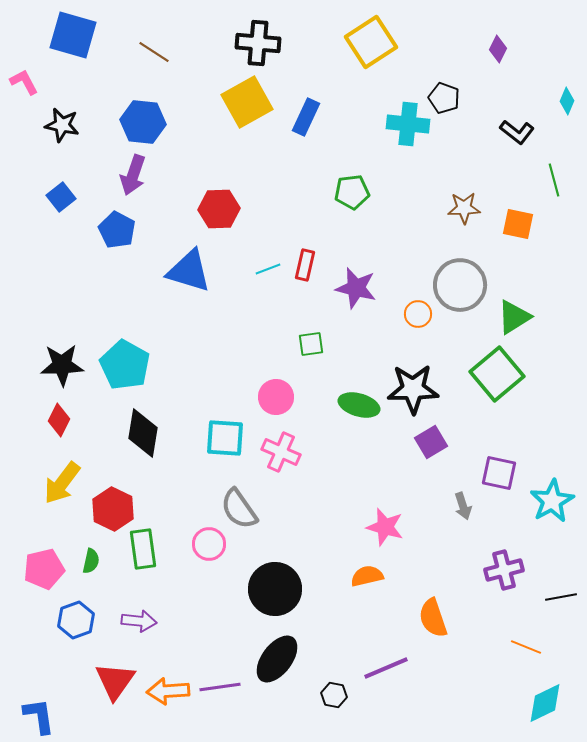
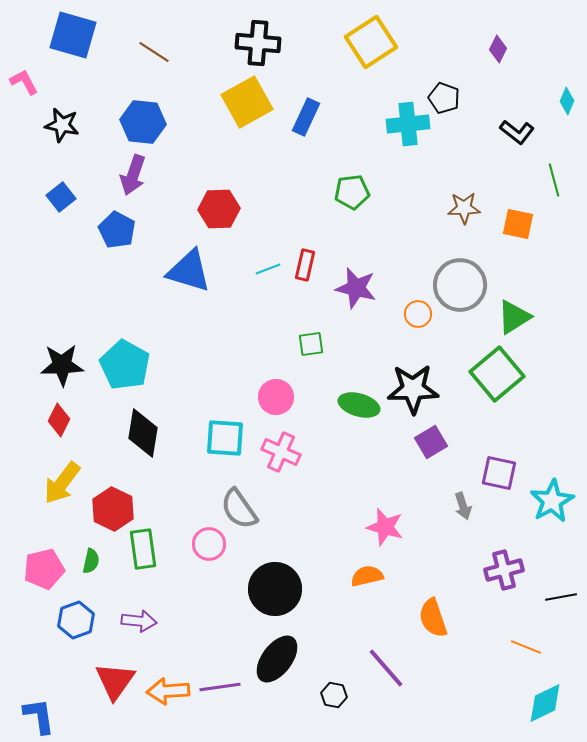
cyan cross at (408, 124): rotated 12 degrees counterclockwise
purple line at (386, 668): rotated 72 degrees clockwise
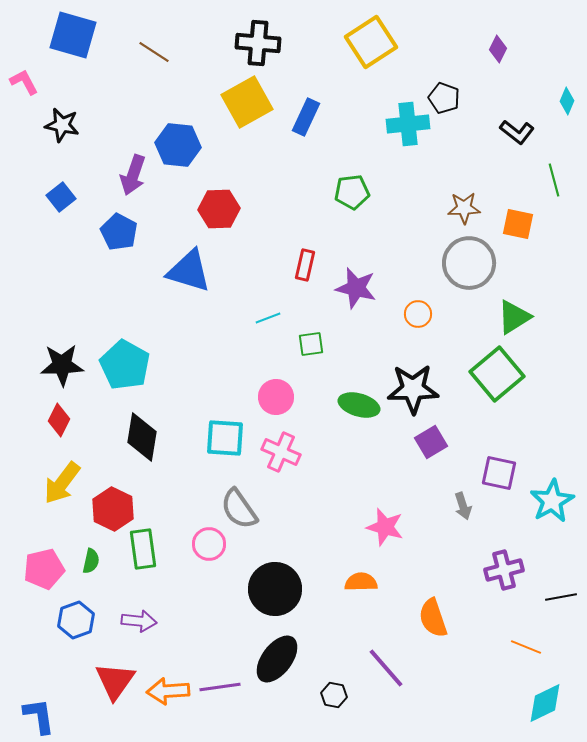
blue hexagon at (143, 122): moved 35 px right, 23 px down
blue pentagon at (117, 230): moved 2 px right, 2 px down
cyan line at (268, 269): moved 49 px down
gray circle at (460, 285): moved 9 px right, 22 px up
black diamond at (143, 433): moved 1 px left, 4 px down
orange semicircle at (367, 576): moved 6 px left, 6 px down; rotated 12 degrees clockwise
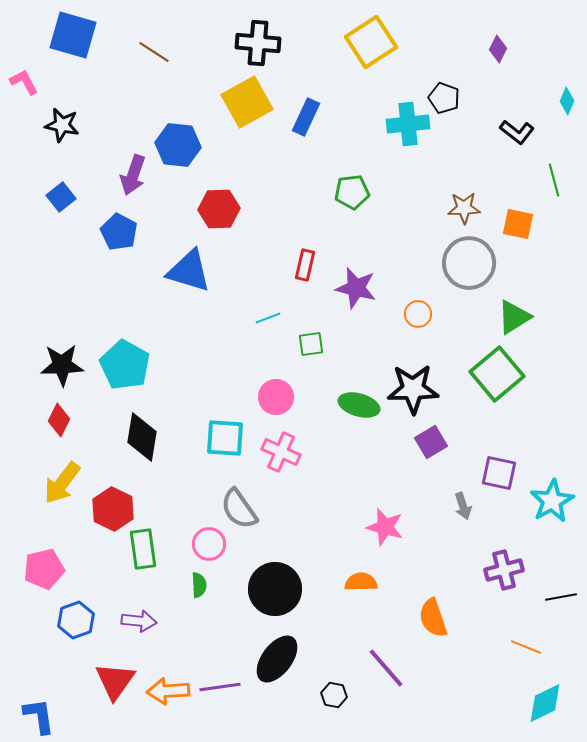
green semicircle at (91, 561): moved 108 px right, 24 px down; rotated 15 degrees counterclockwise
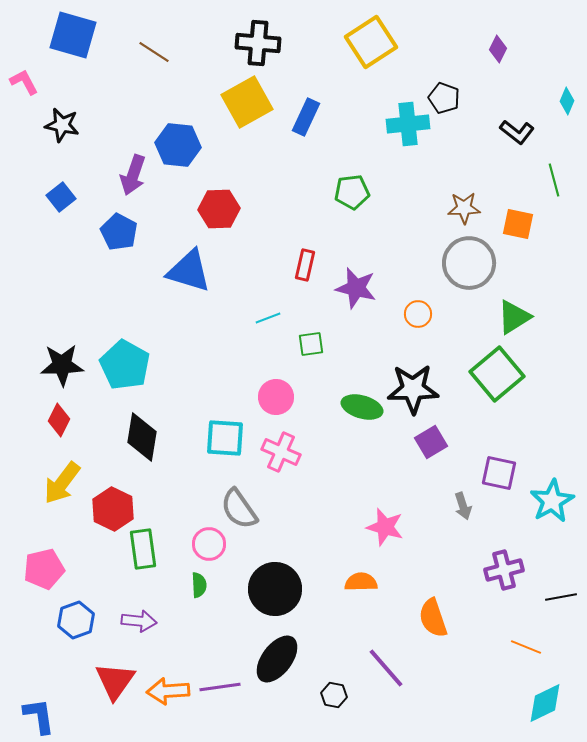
green ellipse at (359, 405): moved 3 px right, 2 px down
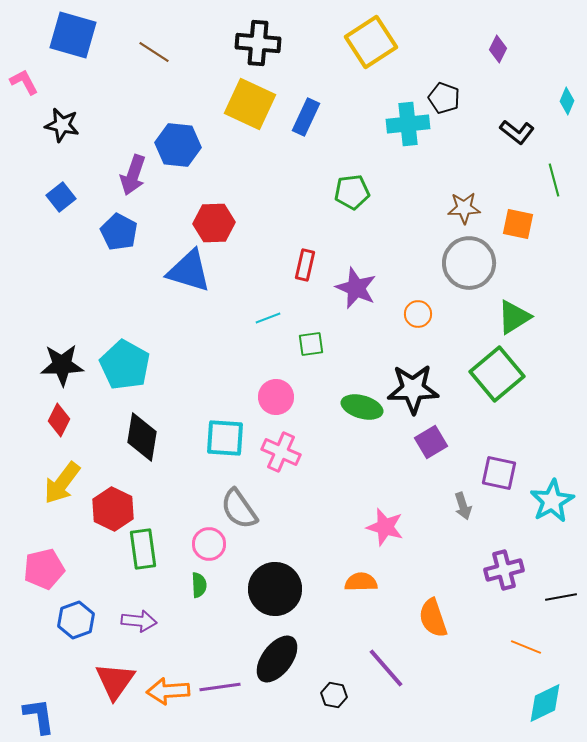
yellow square at (247, 102): moved 3 px right, 2 px down; rotated 36 degrees counterclockwise
red hexagon at (219, 209): moved 5 px left, 14 px down
purple star at (356, 288): rotated 9 degrees clockwise
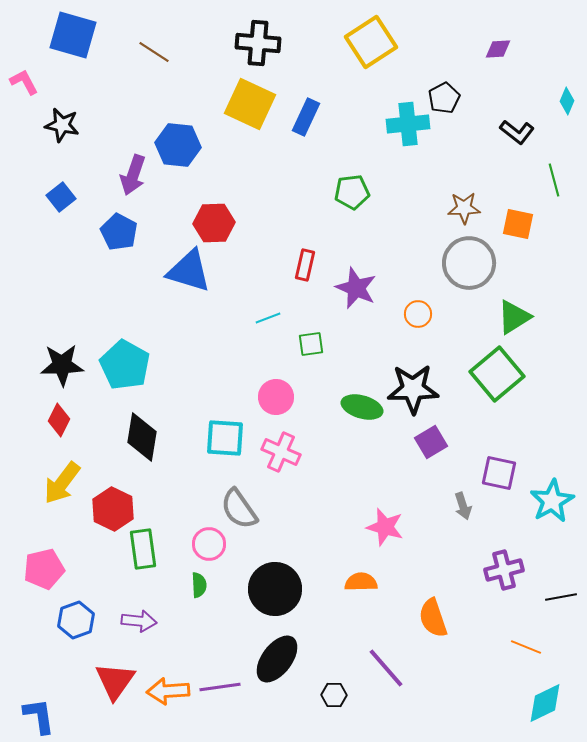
purple diamond at (498, 49): rotated 60 degrees clockwise
black pentagon at (444, 98): rotated 24 degrees clockwise
black hexagon at (334, 695): rotated 10 degrees counterclockwise
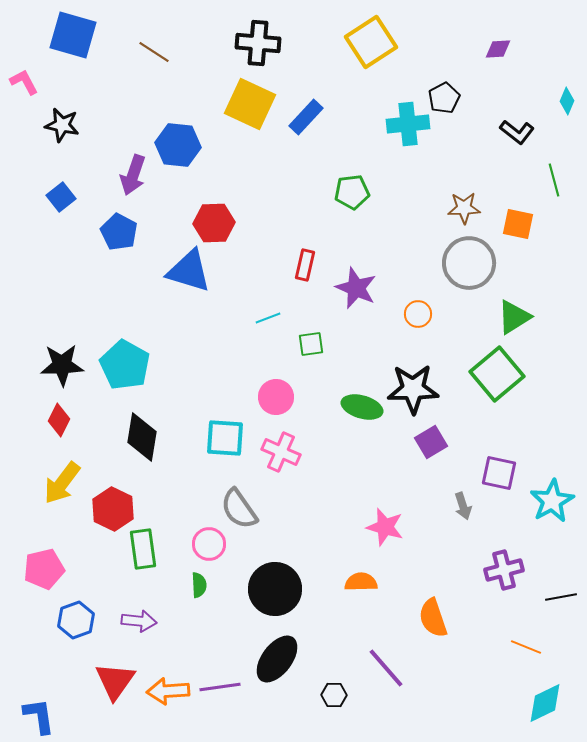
blue rectangle at (306, 117): rotated 18 degrees clockwise
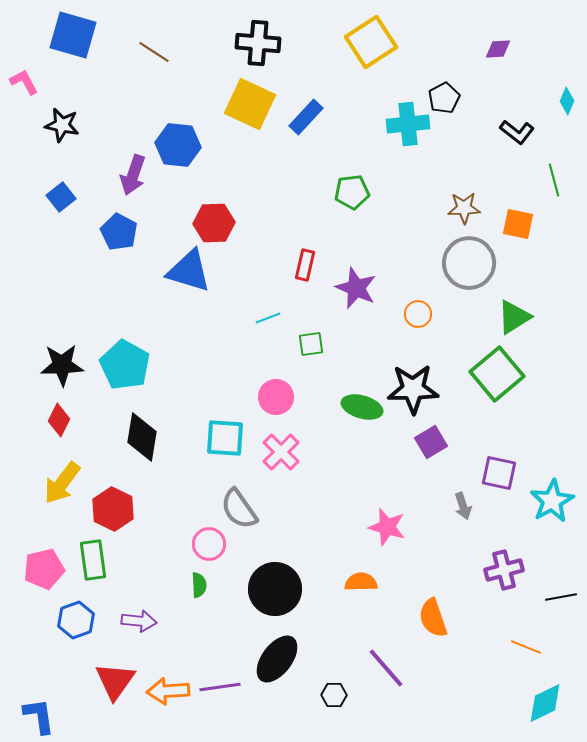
pink cross at (281, 452): rotated 21 degrees clockwise
pink star at (385, 527): moved 2 px right
green rectangle at (143, 549): moved 50 px left, 11 px down
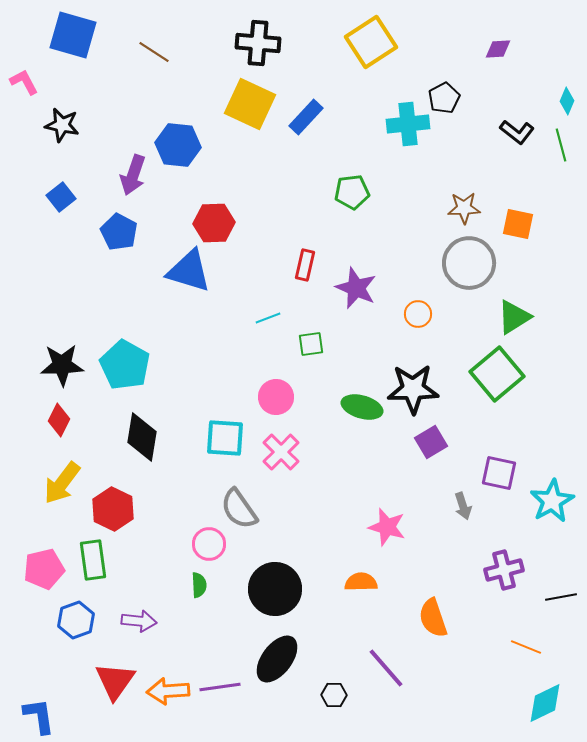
green line at (554, 180): moved 7 px right, 35 px up
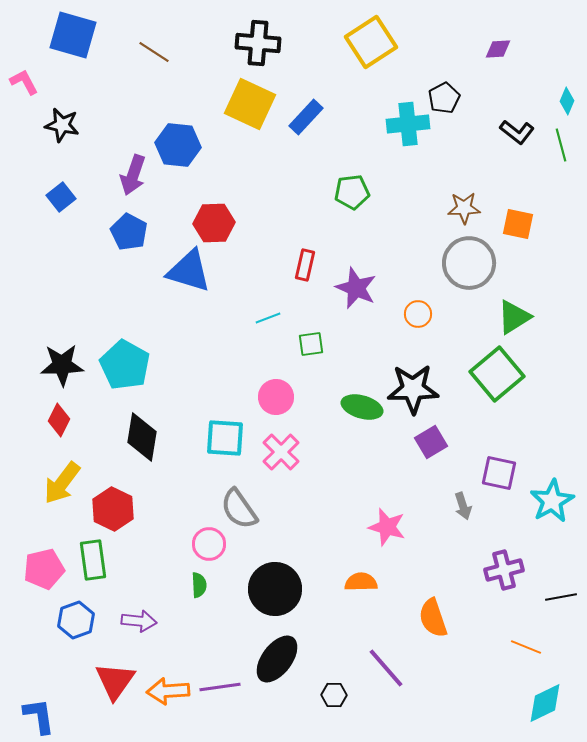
blue pentagon at (119, 232): moved 10 px right
